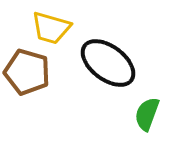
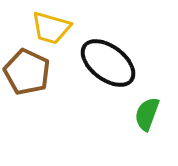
brown pentagon: rotated 9 degrees clockwise
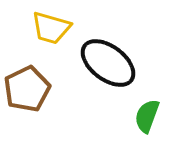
brown pentagon: moved 17 px down; rotated 21 degrees clockwise
green semicircle: moved 2 px down
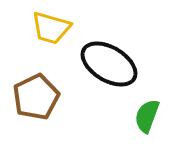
black ellipse: moved 1 px right, 1 px down; rotated 6 degrees counterclockwise
brown pentagon: moved 9 px right, 8 px down
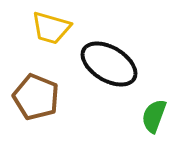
brown pentagon: rotated 24 degrees counterclockwise
green semicircle: moved 7 px right
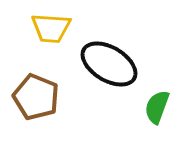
yellow trapezoid: rotated 12 degrees counterclockwise
green semicircle: moved 3 px right, 9 px up
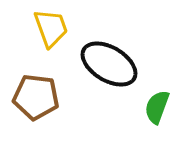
yellow trapezoid: rotated 114 degrees counterclockwise
brown pentagon: rotated 15 degrees counterclockwise
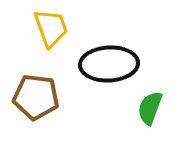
black ellipse: rotated 34 degrees counterclockwise
green semicircle: moved 7 px left, 1 px down
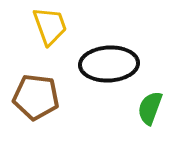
yellow trapezoid: moved 1 px left, 2 px up
